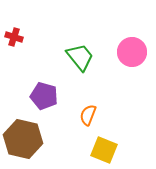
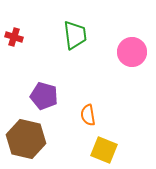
green trapezoid: moved 5 px left, 22 px up; rotated 32 degrees clockwise
orange semicircle: rotated 30 degrees counterclockwise
brown hexagon: moved 3 px right
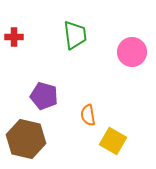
red cross: rotated 18 degrees counterclockwise
yellow square: moved 9 px right, 9 px up; rotated 8 degrees clockwise
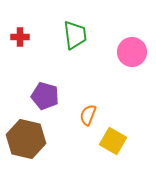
red cross: moved 6 px right
purple pentagon: moved 1 px right
orange semicircle: rotated 30 degrees clockwise
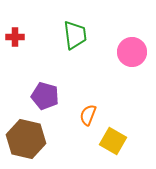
red cross: moved 5 px left
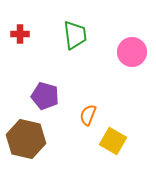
red cross: moved 5 px right, 3 px up
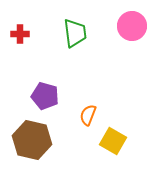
green trapezoid: moved 2 px up
pink circle: moved 26 px up
brown hexagon: moved 6 px right, 1 px down
